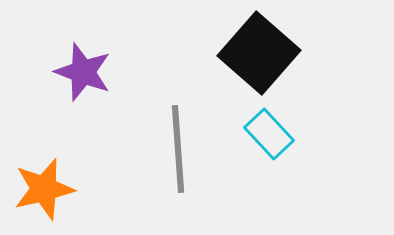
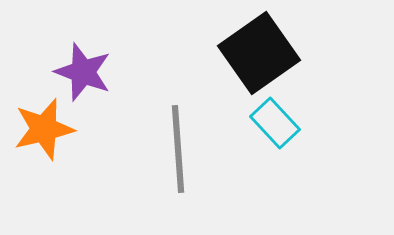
black square: rotated 14 degrees clockwise
cyan rectangle: moved 6 px right, 11 px up
orange star: moved 60 px up
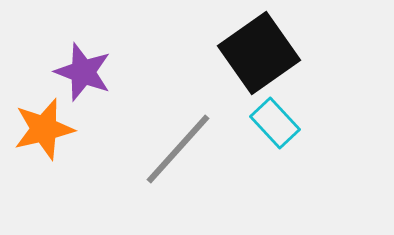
gray line: rotated 46 degrees clockwise
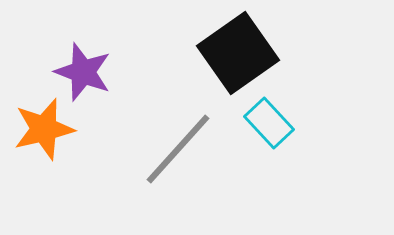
black square: moved 21 px left
cyan rectangle: moved 6 px left
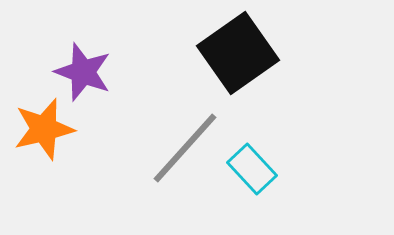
cyan rectangle: moved 17 px left, 46 px down
gray line: moved 7 px right, 1 px up
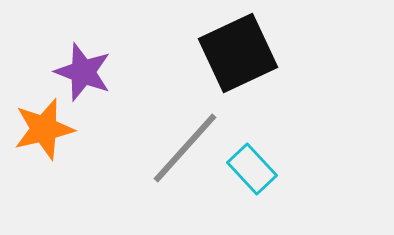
black square: rotated 10 degrees clockwise
